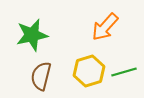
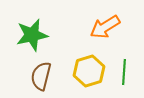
orange arrow: rotated 16 degrees clockwise
green line: rotated 70 degrees counterclockwise
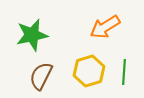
brown semicircle: rotated 12 degrees clockwise
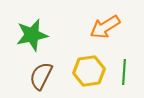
yellow hexagon: rotated 8 degrees clockwise
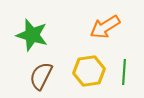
green star: rotated 28 degrees clockwise
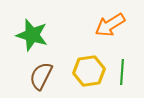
orange arrow: moved 5 px right, 2 px up
green line: moved 2 px left
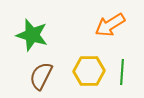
yellow hexagon: rotated 8 degrees clockwise
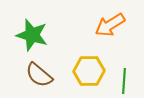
green line: moved 2 px right, 9 px down
brown semicircle: moved 2 px left, 1 px up; rotated 76 degrees counterclockwise
